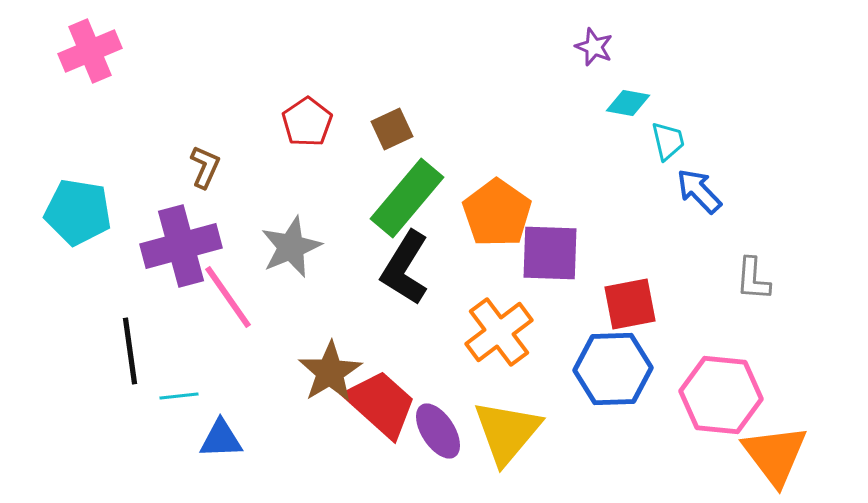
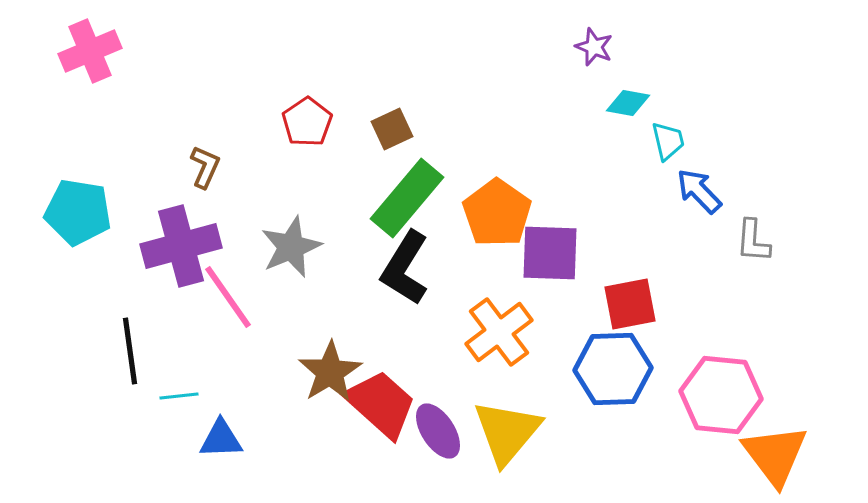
gray L-shape: moved 38 px up
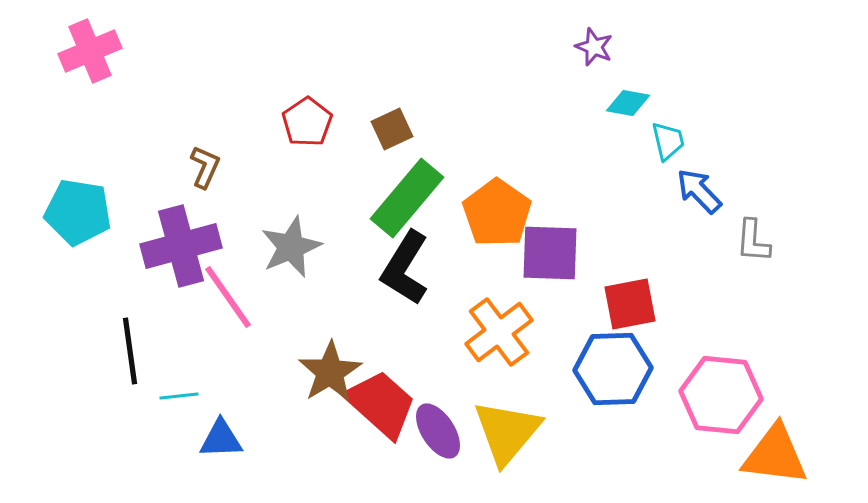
orange triangle: rotated 46 degrees counterclockwise
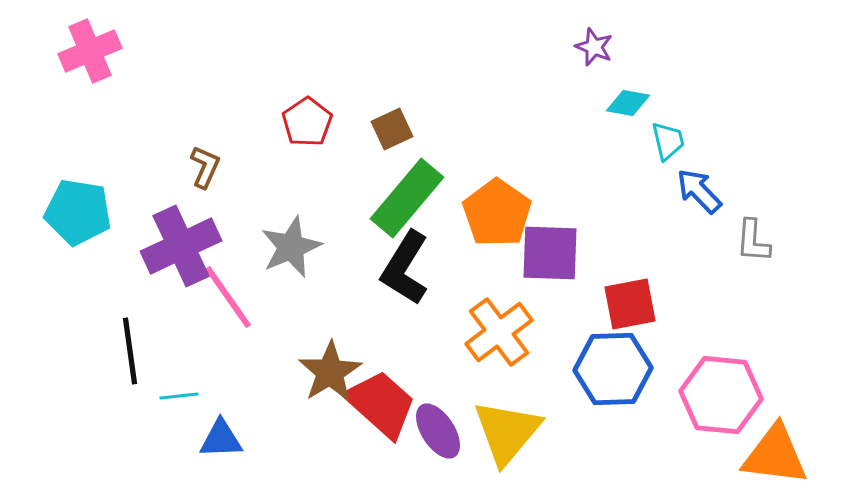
purple cross: rotated 10 degrees counterclockwise
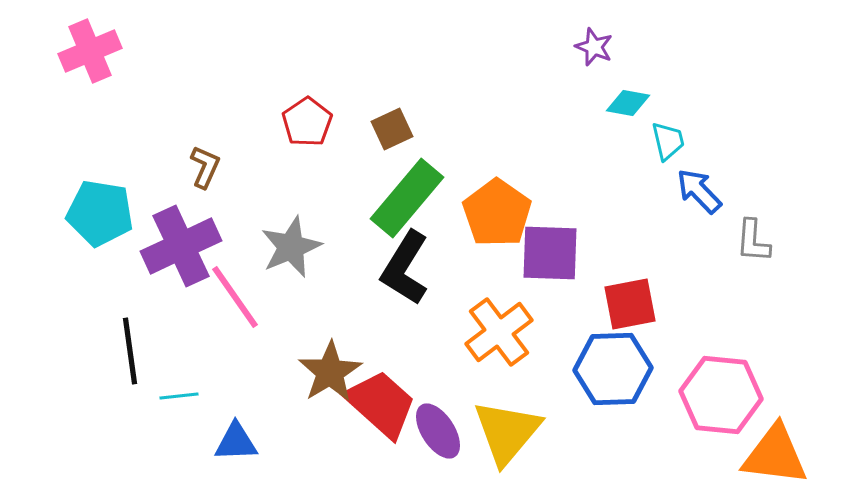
cyan pentagon: moved 22 px right, 1 px down
pink line: moved 7 px right
blue triangle: moved 15 px right, 3 px down
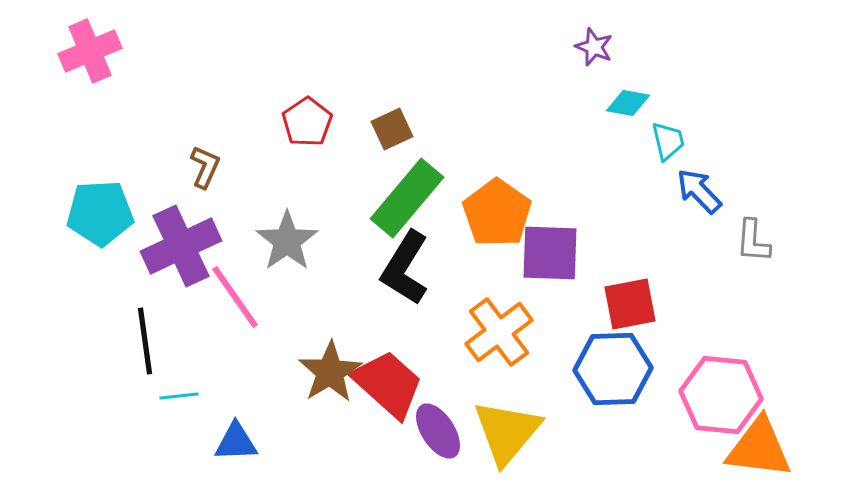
cyan pentagon: rotated 12 degrees counterclockwise
gray star: moved 4 px left, 6 px up; rotated 12 degrees counterclockwise
black line: moved 15 px right, 10 px up
red trapezoid: moved 7 px right, 20 px up
orange triangle: moved 16 px left, 7 px up
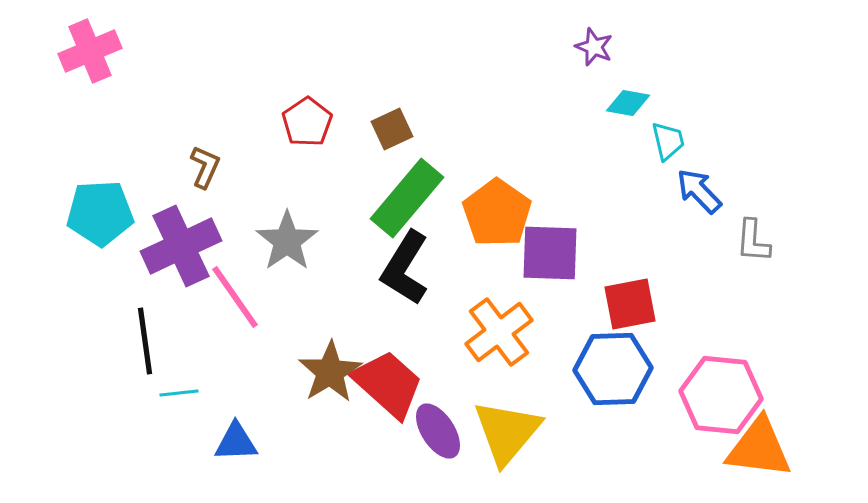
cyan line: moved 3 px up
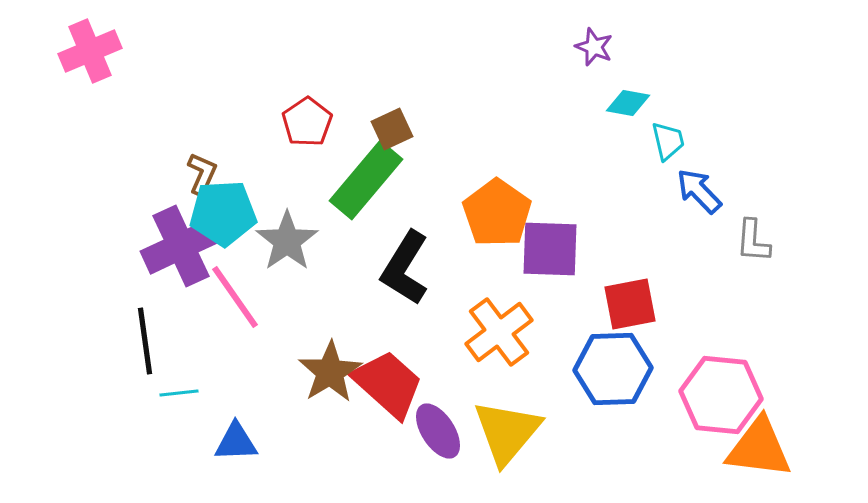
brown L-shape: moved 3 px left, 7 px down
green rectangle: moved 41 px left, 18 px up
cyan pentagon: moved 123 px right
purple square: moved 4 px up
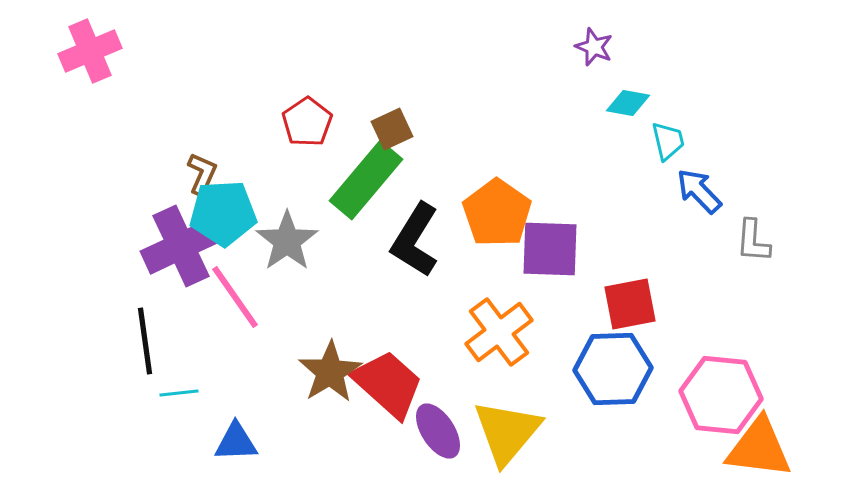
black L-shape: moved 10 px right, 28 px up
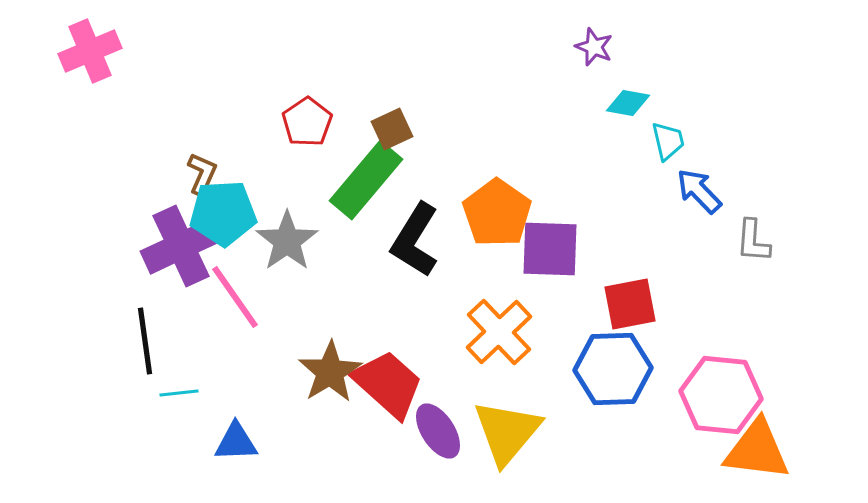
orange cross: rotated 6 degrees counterclockwise
orange triangle: moved 2 px left, 2 px down
